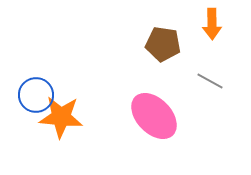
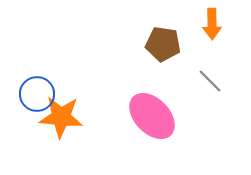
gray line: rotated 16 degrees clockwise
blue circle: moved 1 px right, 1 px up
pink ellipse: moved 2 px left
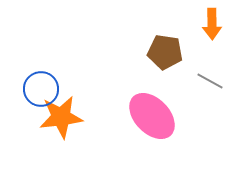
brown pentagon: moved 2 px right, 8 px down
gray line: rotated 16 degrees counterclockwise
blue circle: moved 4 px right, 5 px up
orange star: rotated 12 degrees counterclockwise
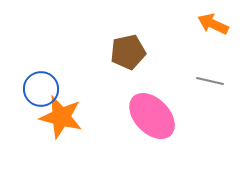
orange arrow: moved 1 px right; rotated 116 degrees clockwise
brown pentagon: moved 37 px left; rotated 20 degrees counterclockwise
gray line: rotated 16 degrees counterclockwise
orange star: rotated 21 degrees clockwise
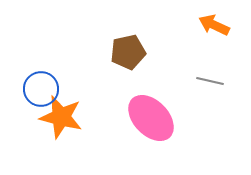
orange arrow: moved 1 px right, 1 px down
pink ellipse: moved 1 px left, 2 px down
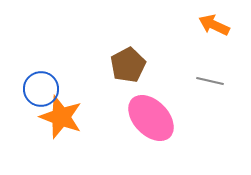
brown pentagon: moved 13 px down; rotated 16 degrees counterclockwise
orange star: rotated 6 degrees clockwise
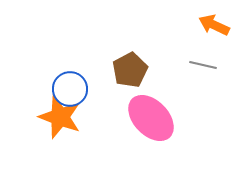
brown pentagon: moved 2 px right, 5 px down
gray line: moved 7 px left, 16 px up
blue circle: moved 29 px right
orange star: moved 1 px left
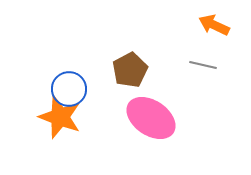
blue circle: moved 1 px left
pink ellipse: rotated 12 degrees counterclockwise
